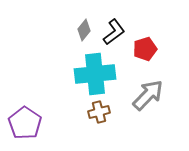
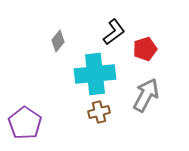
gray diamond: moved 26 px left, 11 px down
gray arrow: moved 2 px left; rotated 16 degrees counterclockwise
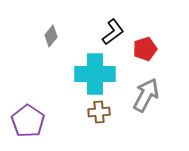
black L-shape: moved 1 px left
gray diamond: moved 7 px left, 5 px up
cyan cross: rotated 6 degrees clockwise
brown cross: rotated 10 degrees clockwise
purple pentagon: moved 3 px right, 2 px up
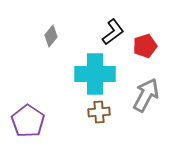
red pentagon: moved 3 px up
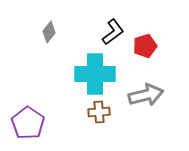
gray diamond: moved 2 px left, 4 px up
gray arrow: rotated 48 degrees clockwise
purple pentagon: moved 2 px down
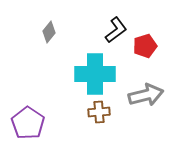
black L-shape: moved 3 px right, 2 px up
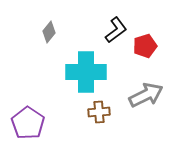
cyan cross: moved 9 px left, 2 px up
gray arrow: rotated 12 degrees counterclockwise
